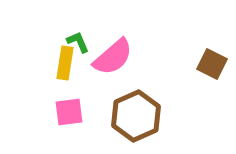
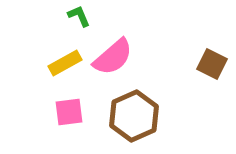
green L-shape: moved 1 px right, 26 px up
yellow rectangle: rotated 52 degrees clockwise
brown hexagon: moved 2 px left
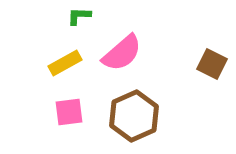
green L-shape: rotated 65 degrees counterclockwise
pink semicircle: moved 9 px right, 4 px up
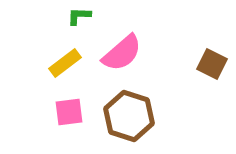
yellow rectangle: rotated 8 degrees counterclockwise
brown hexagon: moved 5 px left; rotated 18 degrees counterclockwise
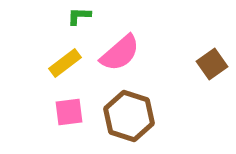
pink semicircle: moved 2 px left
brown square: rotated 28 degrees clockwise
